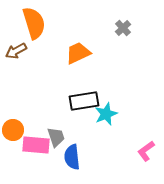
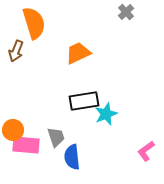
gray cross: moved 3 px right, 16 px up
brown arrow: rotated 40 degrees counterclockwise
pink rectangle: moved 10 px left
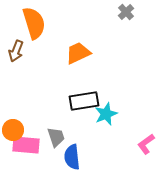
pink L-shape: moved 7 px up
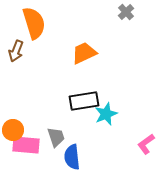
orange trapezoid: moved 6 px right
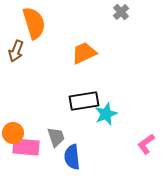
gray cross: moved 5 px left
orange circle: moved 3 px down
pink rectangle: moved 2 px down
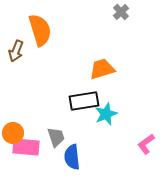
orange semicircle: moved 6 px right, 7 px down
orange trapezoid: moved 18 px right, 16 px down; rotated 8 degrees clockwise
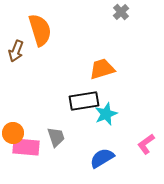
blue semicircle: moved 30 px right, 1 px down; rotated 65 degrees clockwise
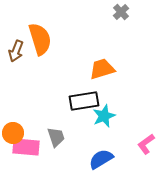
orange semicircle: moved 9 px down
cyan star: moved 2 px left, 2 px down
blue semicircle: moved 1 px left, 1 px down
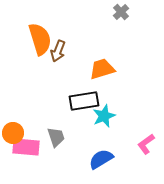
brown arrow: moved 42 px right
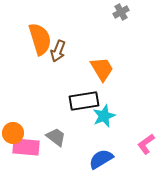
gray cross: rotated 14 degrees clockwise
orange trapezoid: rotated 76 degrees clockwise
gray trapezoid: rotated 35 degrees counterclockwise
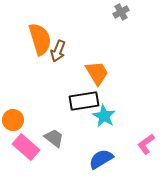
orange trapezoid: moved 5 px left, 4 px down
cyan star: rotated 20 degrees counterclockwise
orange circle: moved 13 px up
gray trapezoid: moved 2 px left, 1 px down
pink rectangle: rotated 36 degrees clockwise
